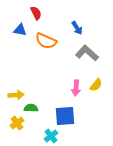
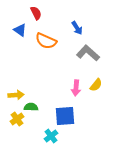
blue triangle: rotated 24 degrees clockwise
gray L-shape: moved 1 px right
green semicircle: moved 1 px up
yellow cross: moved 4 px up
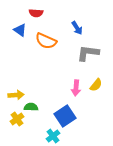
red semicircle: rotated 120 degrees clockwise
gray L-shape: rotated 35 degrees counterclockwise
blue square: rotated 30 degrees counterclockwise
cyan cross: moved 2 px right
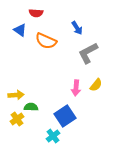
gray L-shape: rotated 35 degrees counterclockwise
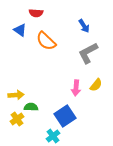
blue arrow: moved 7 px right, 2 px up
orange semicircle: rotated 20 degrees clockwise
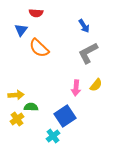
blue triangle: moved 1 px right; rotated 32 degrees clockwise
orange semicircle: moved 7 px left, 7 px down
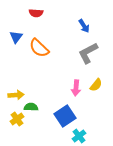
blue triangle: moved 5 px left, 7 px down
cyan cross: moved 26 px right
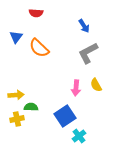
yellow semicircle: rotated 112 degrees clockwise
yellow cross: rotated 24 degrees clockwise
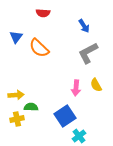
red semicircle: moved 7 px right
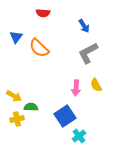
yellow arrow: moved 2 px left, 1 px down; rotated 35 degrees clockwise
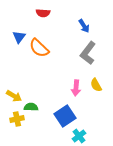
blue triangle: moved 3 px right
gray L-shape: rotated 25 degrees counterclockwise
